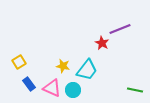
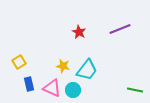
red star: moved 23 px left, 11 px up
blue rectangle: rotated 24 degrees clockwise
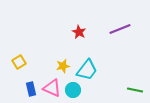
yellow star: rotated 24 degrees counterclockwise
blue rectangle: moved 2 px right, 5 px down
